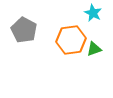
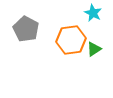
gray pentagon: moved 2 px right, 1 px up
green triangle: rotated 14 degrees counterclockwise
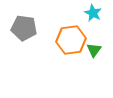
gray pentagon: moved 2 px left, 1 px up; rotated 20 degrees counterclockwise
green triangle: moved 1 px down; rotated 21 degrees counterclockwise
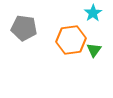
cyan star: rotated 12 degrees clockwise
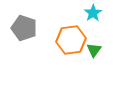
gray pentagon: rotated 10 degrees clockwise
